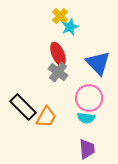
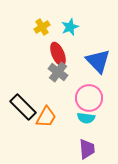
yellow cross: moved 18 px left, 11 px down; rotated 14 degrees clockwise
blue triangle: moved 2 px up
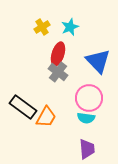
red ellipse: rotated 40 degrees clockwise
black rectangle: rotated 8 degrees counterclockwise
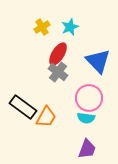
red ellipse: rotated 15 degrees clockwise
purple trapezoid: rotated 25 degrees clockwise
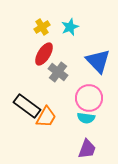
red ellipse: moved 14 px left
black rectangle: moved 4 px right, 1 px up
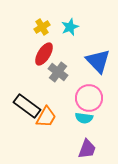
cyan semicircle: moved 2 px left
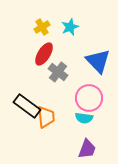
orange trapezoid: rotated 35 degrees counterclockwise
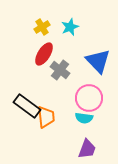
gray cross: moved 2 px right, 2 px up
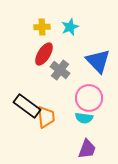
yellow cross: rotated 28 degrees clockwise
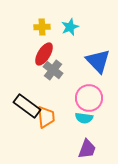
gray cross: moved 7 px left
